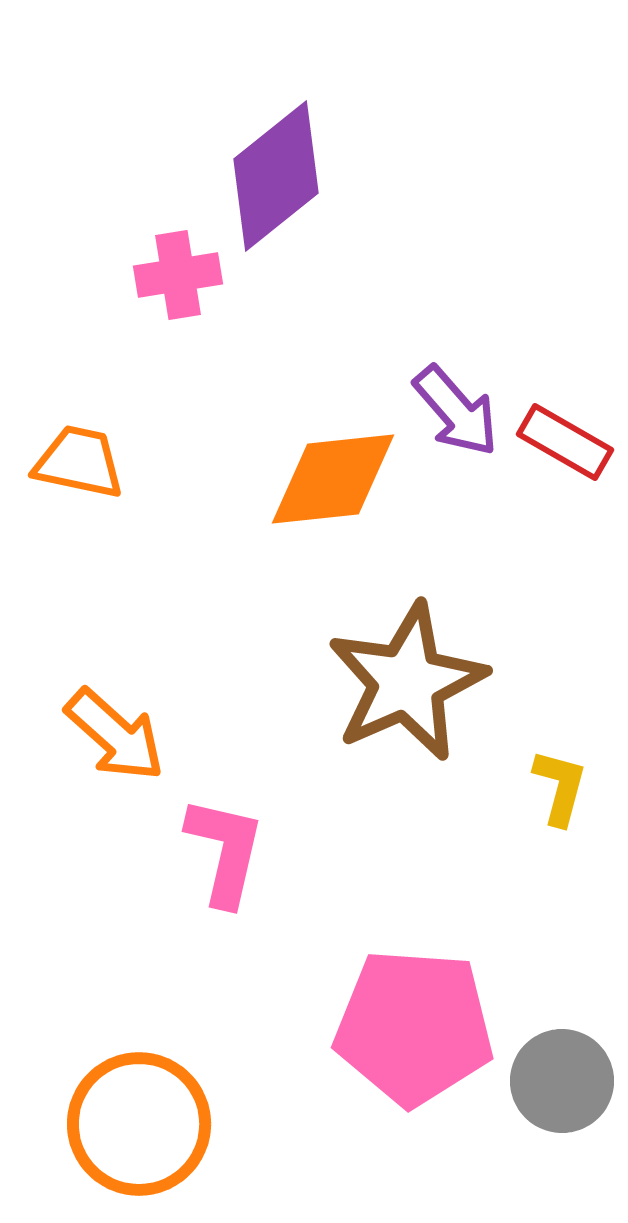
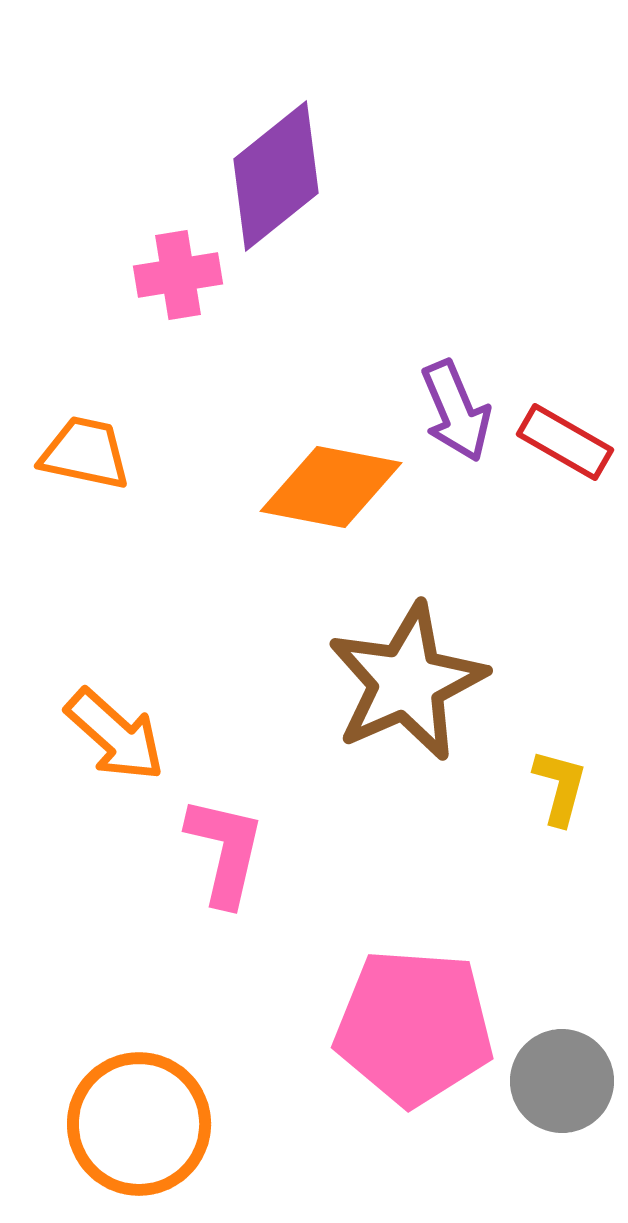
purple arrow: rotated 18 degrees clockwise
orange trapezoid: moved 6 px right, 9 px up
orange diamond: moved 2 px left, 8 px down; rotated 17 degrees clockwise
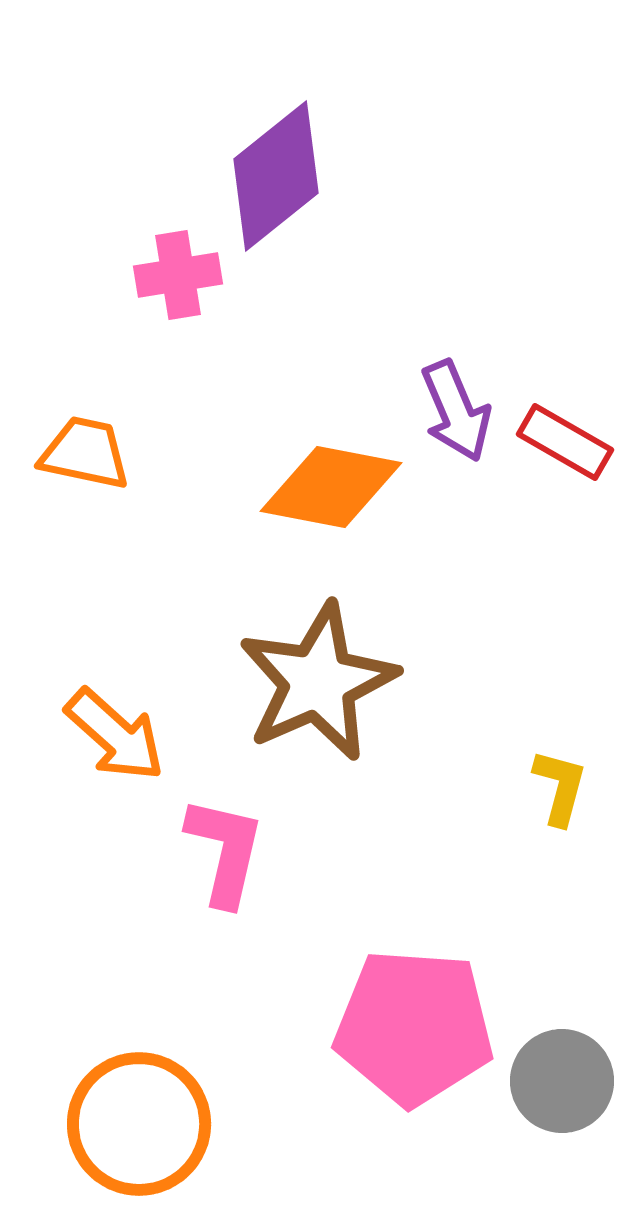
brown star: moved 89 px left
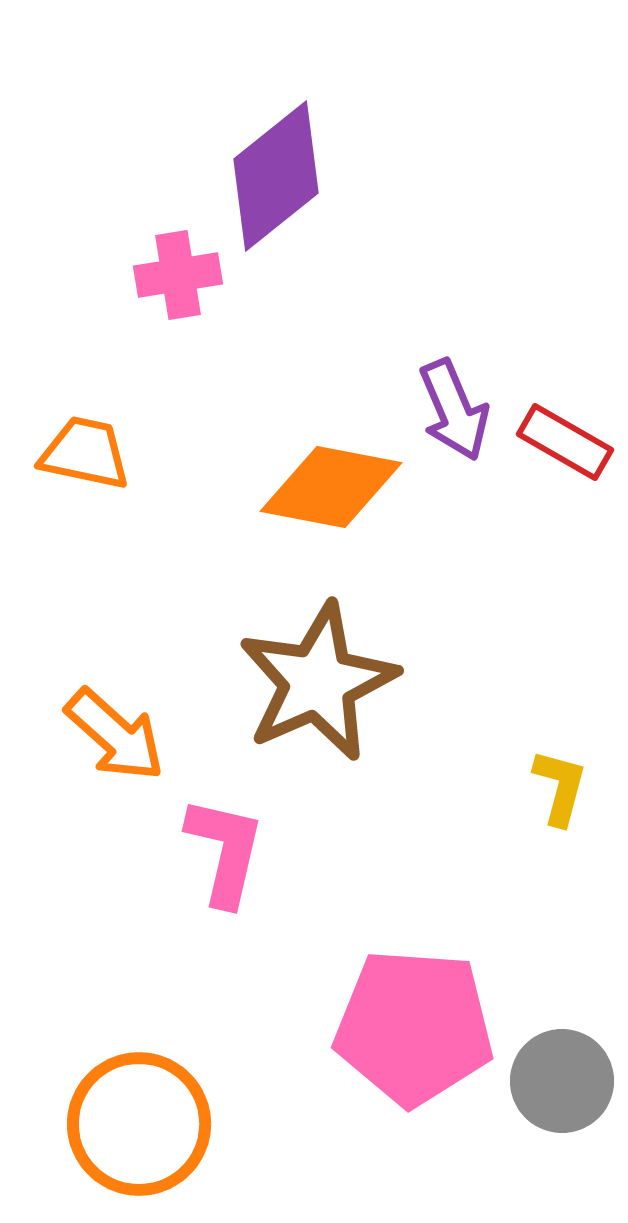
purple arrow: moved 2 px left, 1 px up
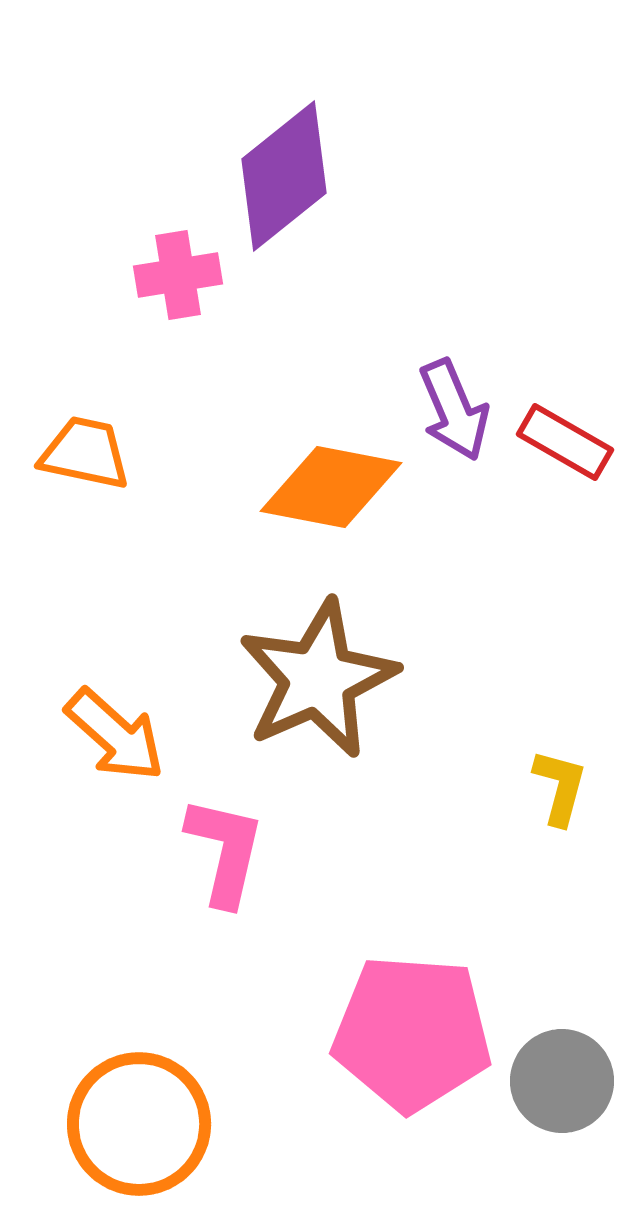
purple diamond: moved 8 px right
brown star: moved 3 px up
pink pentagon: moved 2 px left, 6 px down
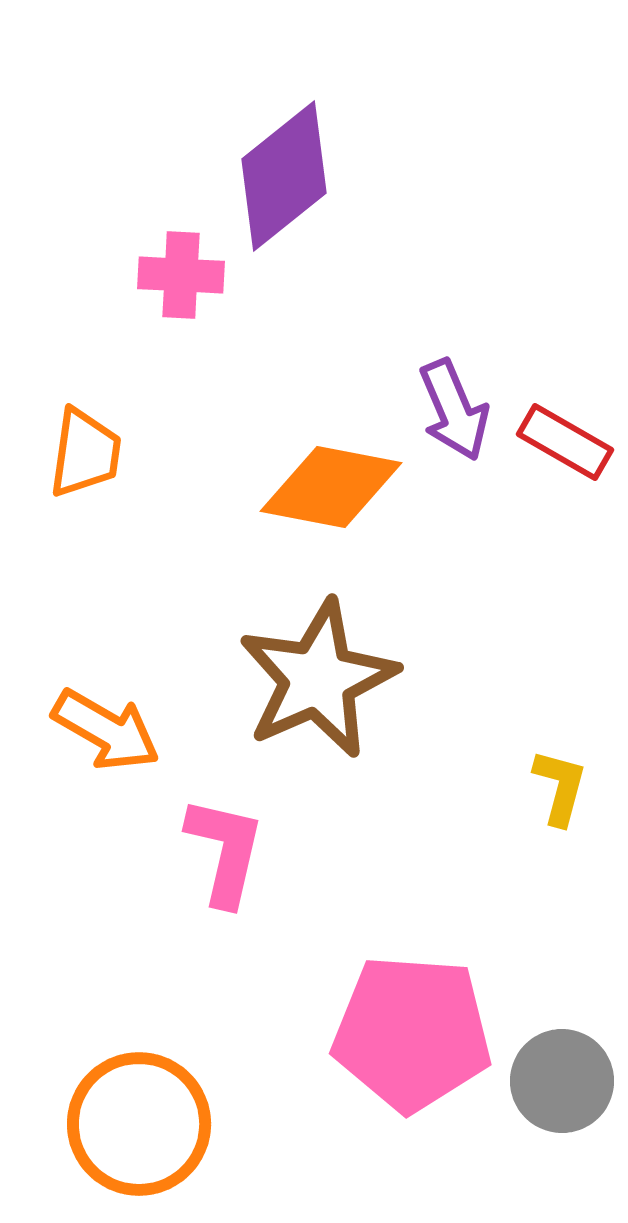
pink cross: moved 3 px right; rotated 12 degrees clockwise
orange trapezoid: rotated 86 degrees clockwise
orange arrow: moved 9 px left, 5 px up; rotated 12 degrees counterclockwise
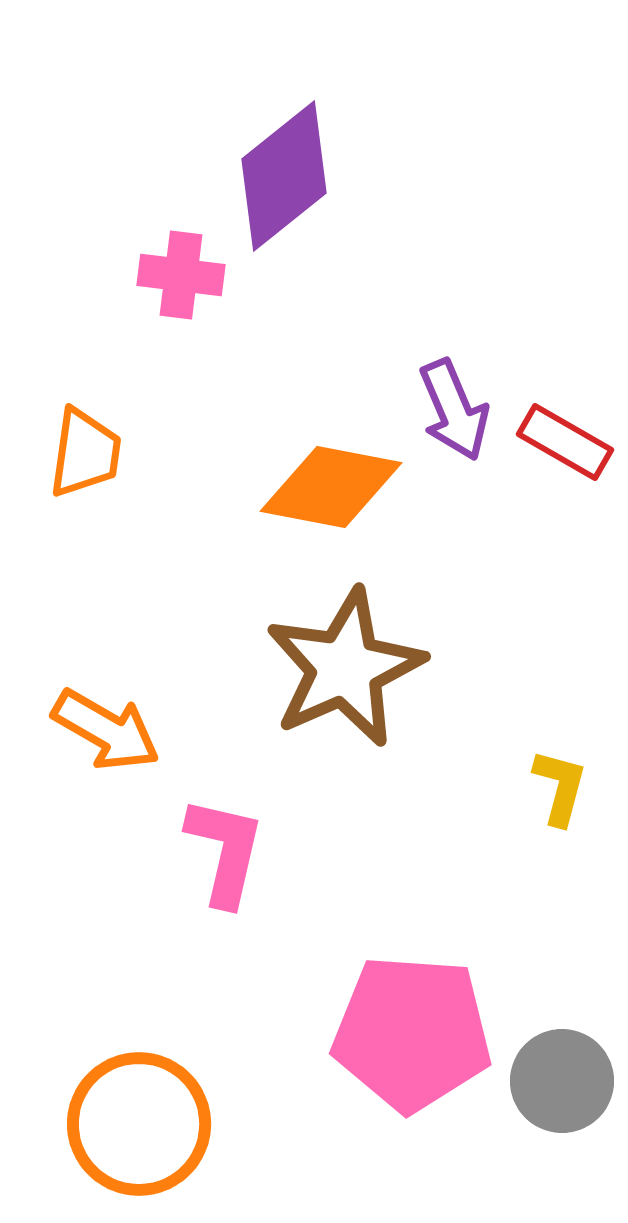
pink cross: rotated 4 degrees clockwise
brown star: moved 27 px right, 11 px up
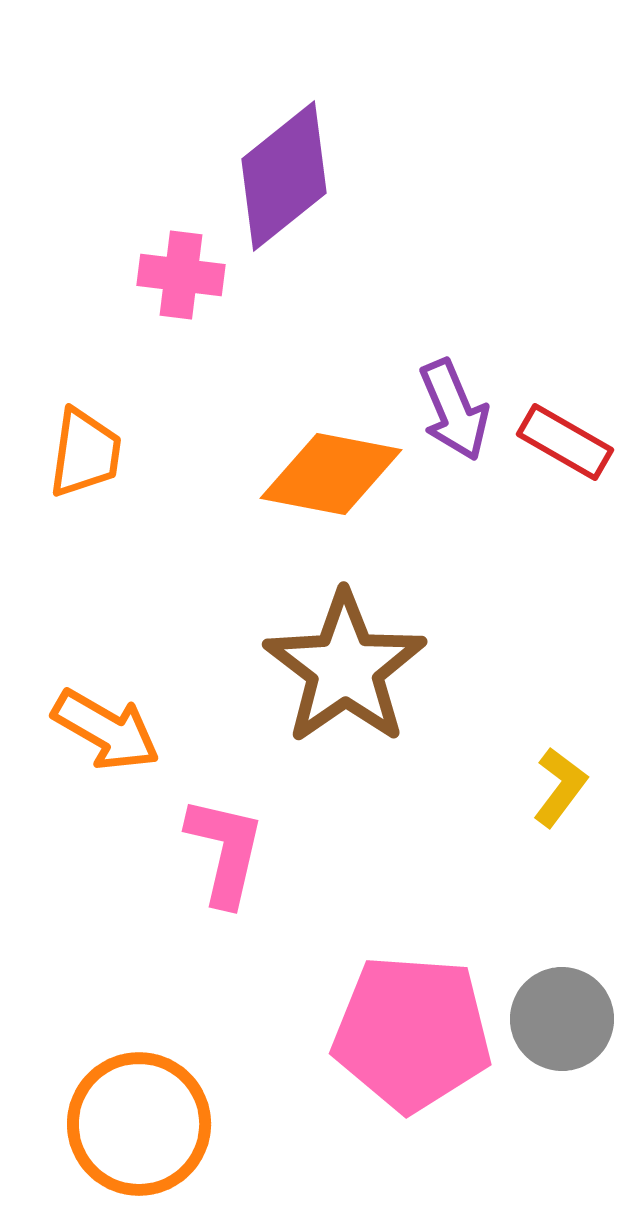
orange diamond: moved 13 px up
brown star: rotated 11 degrees counterclockwise
yellow L-shape: rotated 22 degrees clockwise
gray circle: moved 62 px up
